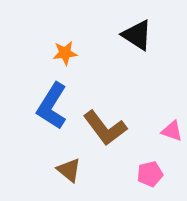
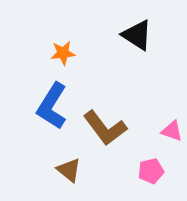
orange star: moved 2 px left
pink pentagon: moved 1 px right, 3 px up
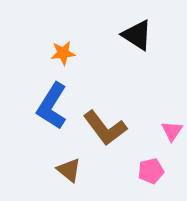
pink triangle: rotated 45 degrees clockwise
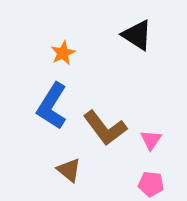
orange star: rotated 20 degrees counterclockwise
pink triangle: moved 21 px left, 9 px down
pink pentagon: moved 13 px down; rotated 20 degrees clockwise
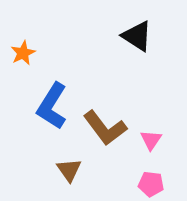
black triangle: moved 1 px down
orange star: moved 40 px left
brown triangle: rotated 16 degrees clockwise
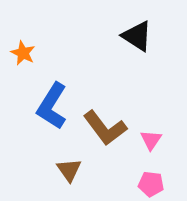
orange star: rotated 20 degrees counterclockwise
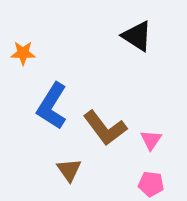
orange star: rotated 25 degrees counterclockwise
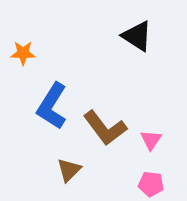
brown triangle: rotated 20 degrees clockwise
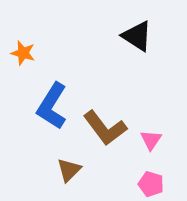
orange star: rotated 15 degrees clockwise
pink pentagon: rotated 10 degrees clockwise
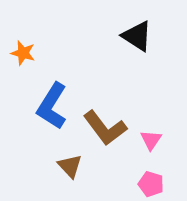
brown triangle: moved 1 px right, 4 px up; rotated 28 degrees counterclockwise
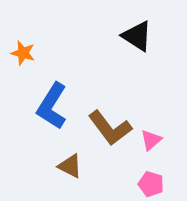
brown L-shape: moved 5 px right
pink triangle: rotated 15 degrees clockwise
brown triangle: rotated 20 degrees counterclockwise
